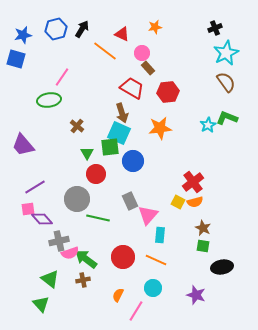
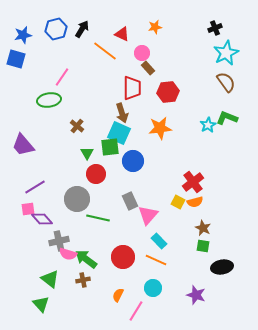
red trapezoid at (132, 88): rotated 60 degrees clockwise
cyan rectangle at (160, 235): moved 1 px left, 6 px down; rotated 49 degrees counterclockwise
pink semicircle at (70, 253): moved 2 px left, 1 px down; rotated 36 degrees clockwise
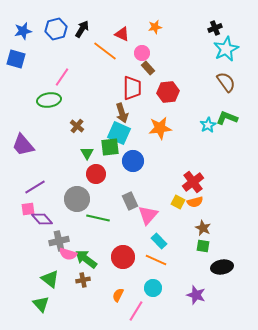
blue star at (23, 35): moved 4 px up
cyan star at (226, 53): moved 4 px up
